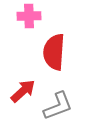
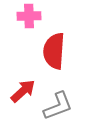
red semicircle: moved 1 px up
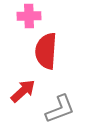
red semicircle: moved 8 px left
gray L-shape: moved 2 px right, 3 px down
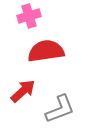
pink cross: rotated 15 degrees counterclockwise
red semicircle: rotated 78 degrees clockwise
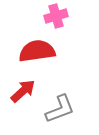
pink cross: moved 27 px right
red semicircle: moved 9 px left
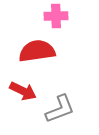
pink cross: rotated 15 degrees clockwise
red arrow: rotated 68 degrees clockwise
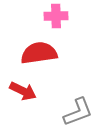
red semicircle: moved 2 px right, 2 px down
gray L-shape: moved 18 px right, 3 px down
